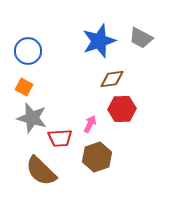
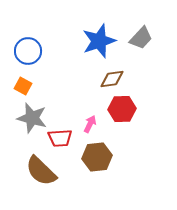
gray trapezoid: rotated 75 degrees counterclockwise
orange square: moved 1 px left, 1 px up
brown hexagon: rotated 12 degrees clockwise
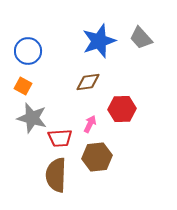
gray trapezoid: rotated 95 degrees clockwise
brown diamond: moved 24 px left, 3 px down
brown semicircle: moved 15 px right, 4 px down; rotated 48 degrees clockwise
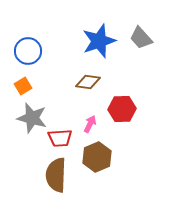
brown diamond: rotated 15 degrees clockwise
orange square: rotated 30 degrees clockwise
brown hexagon: rotated 16 degrees counterclockwise
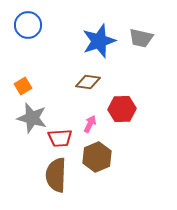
gray trapezoid: rotated 35 degrees counterclockwise
blue circle: moved 26 px up
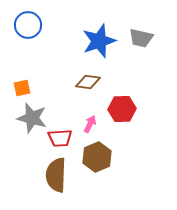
orange square: moved 1 px left, 2 px down; rotated 18 degrees clockwise
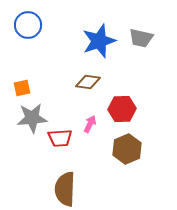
gray star: rotated 20 degrees counterclockwise
brown hexagon: moved 30 px right, 8 px up
brown semicircle: moved 9 px right, 14 px down
